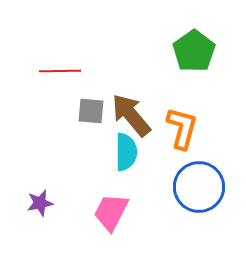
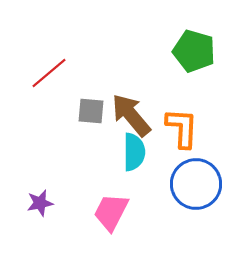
green pentagon: rotated 21 degrees counterclockwise
red line: moved 11 px left, 2 px down; rotated 39 degrees counterclockwise
orange L-shape: rotated 12 degrees counterclockwise
cyan semicircle: moved 8 px right
blue circle: moved 3 px left, 3 px up
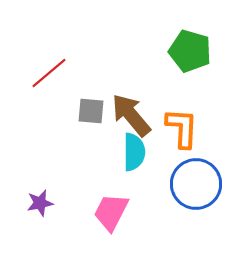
green pentagon: moved 4 px left
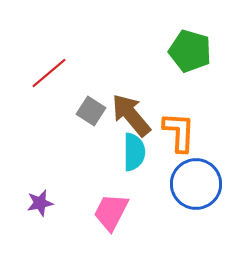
gray square: rotated 28 degrees clockwise
orange L-shape: moved 3 px left, 4 px down
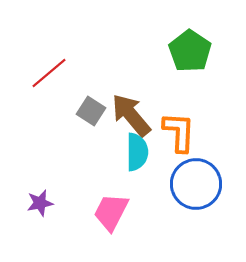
green pentagon: rotated 18 degrees clockwise
cyan semicircle: moved 3 px right
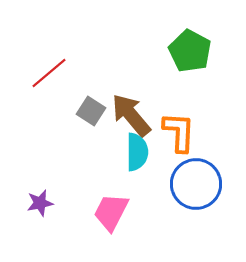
green pentagon: rotated 6 degrees counterclockwise
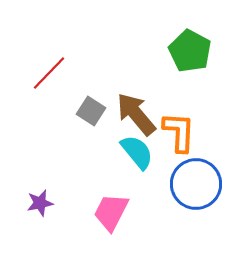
red line: rotated 6 degrees counterclockwise
brown arrow: moved 5 px right, 1 px up
cyan semicircle: rotated 39 degrees counterclockwise
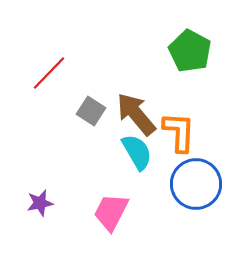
cyan semicircle: rotated 9 degrees clockwise
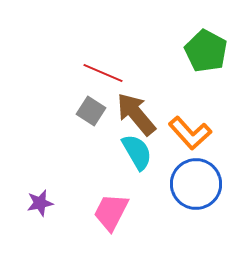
green pentagon: moved 16 px right
red line: moved 54 px right; rotated 69 degrees clockwise
orange L-shape: moved 11 px right, 1 px down; rotated 135 degrees clockwise
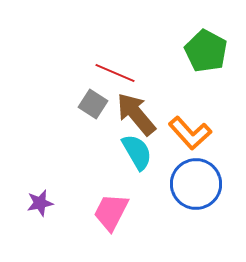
red line: moved 12 px right
gray square: moved 2 px right, 7 px up
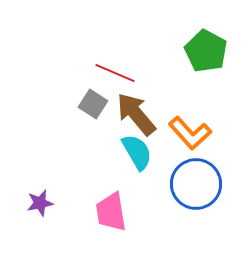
pink trapezoid: rotated 36 degrees counterclockwise
